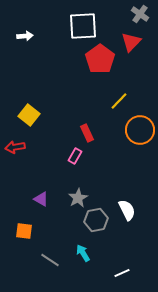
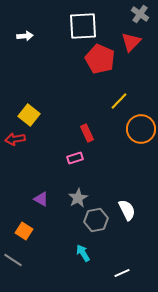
red pentagon: rotated 12 degrees counterclockwise
orange circle: moved 1 px right, 1 px up
red arrow: moved 8 px up
pink rectangle: moved 2 px down; rotated 42 degrees clockwise
orange square: rotated 24 degrees clockwise
gray line: moved 37 px left
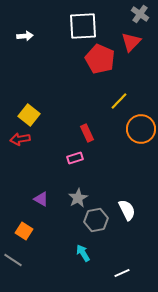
red arrow: moved 5 px right
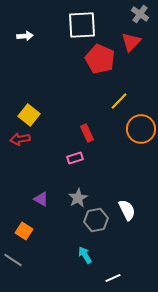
white square: moved 1 px left, 1 px up
cyan arrow: moved 2 px right, 2 px down
white line: moved 9 px left, 5 px down
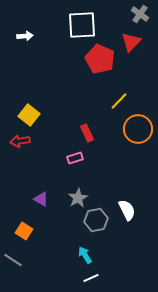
orange circle: moved 3 px left
red arrow: moved 2 px down
white line: moved 22 px left
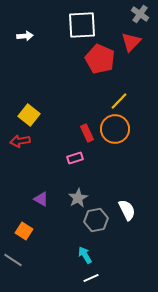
orange circle: moved 23 px left
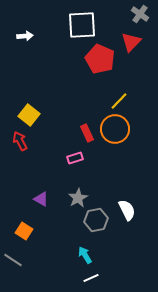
red arrow: rotated 72 degrees clockwise
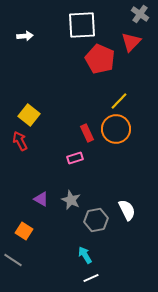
orange circle: moved 1 px right
gray star: moved 7 px left, 2 px down; rotated 18 degrees counterclockwise
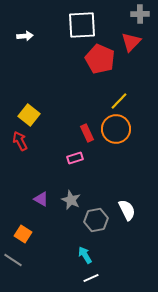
gray cross: rotated 36 degrees counterclockwise
orange square: moved 1 px left, 3 px down
